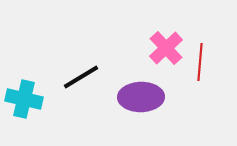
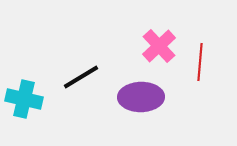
pink cross: moved 7 px left, 2 px up
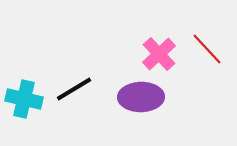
pink cross: moved 8 px down
red line: moved 7 px right, 13 px up; rotated 48 degrees counterclockwise
black line: moved 7 px left, 12 px down
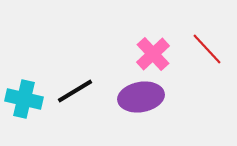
pink cross: moved 6 px left
black line: moved 1 px right, 2 px down
purple ellipse: rotated 9 degrees counterclockwise
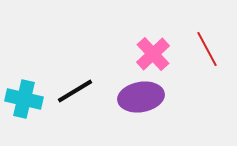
red line: rotated 15 degrees clockwise
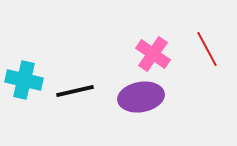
pink cross: rotated 12 degrees counterclockwise
black line: rotated 18 degrees clockwise
cyan cross: moved 19 px up
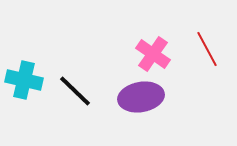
black line: rotated 57 degrees clockwise
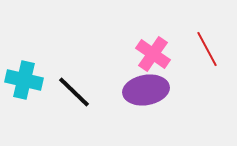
black line: moved 1 px left, 1 px down
purple ellipse: moved 5 px right, 7 px up
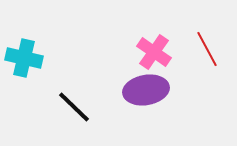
pink cross: moved 1 px right, 2 px up
cyan cross: moved 22 px up
black line: moved 15 px down
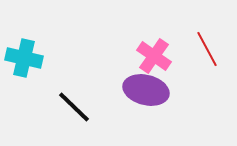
pink cross: moved 4 px down
purple ellipse: rotated 24 degrees clockwise
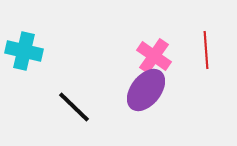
red line: moved 1 px left, 1 px down; rotated 24 degrees clockwise
cyan cross: moved 7 px up
purple ellipse: rotated 66 degrees counterclockwise
